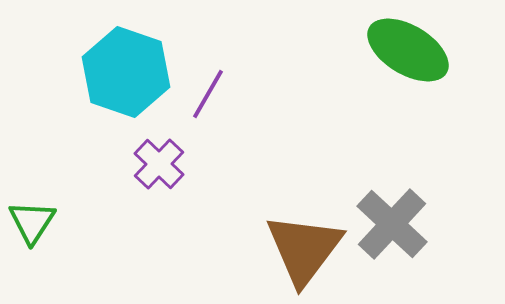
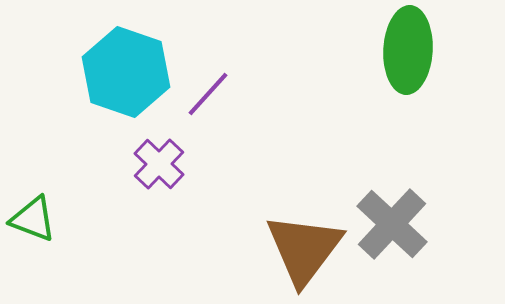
green ellipse: rotated 62 degrees clockwise
purple line: rotated 12 degrees clockwise
green triangle: moved 1 px right, 3 px up; rotated 42 degrees counterclockwise
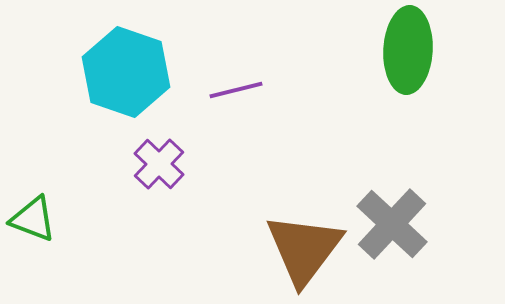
purple line: moved 28 px right, 4 px up; rotated 34 degrees clockwise
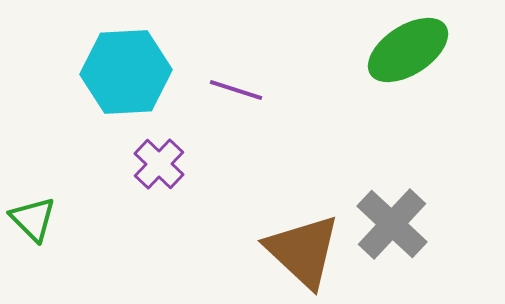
green ellipse: rotated 54 degrees clockwise
cyan hexagon: rotated 22 degrees counterclockwise
purple line: rotated 32 degrees clockwise
green triangle: rotated 24 degrees clockwise
brown triangle: moved 1 px left, 2 px down; rotated 24 degrees counterclockwise
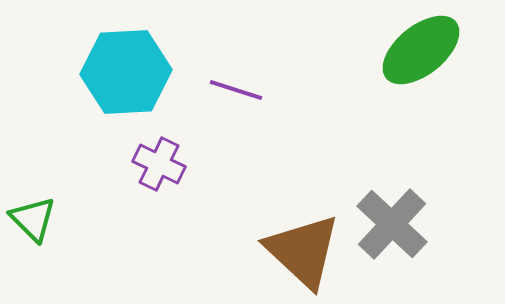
green ellipse: moved 13 px right; rotated 6 degrees counterclockwise
purple cross: rotated 18 degrees counterclockwise
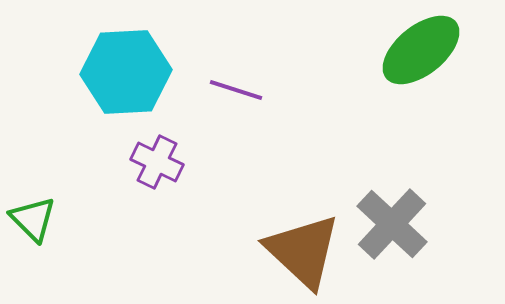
purple cross: moved 2 px left, 2 px up
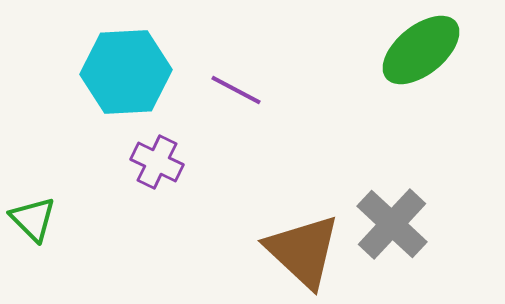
purple line: rotated 10 degrees clockwise
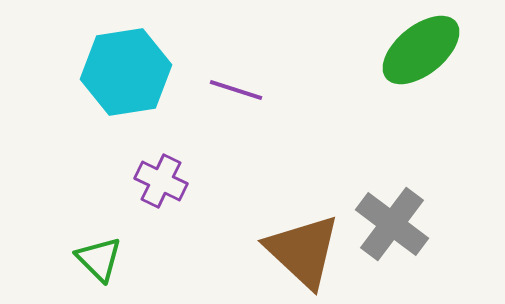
cyan hexagon: rotated 6 degrees counterclockwise
purple line: rotated 10 degrees counterclockwise
purple cross: moved 4 px right, 19 px down
green triangle: moved 66 px right, 40 px down
gray cross: rotated 6 degrees counterclockwise
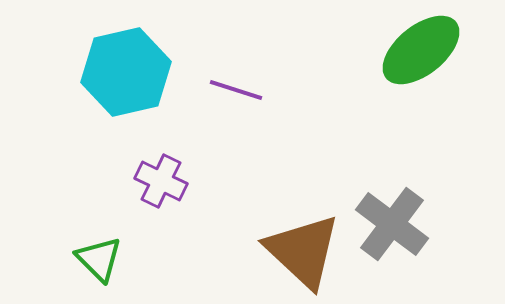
cyan hexagon: rotated 4 degrees counterclockwise
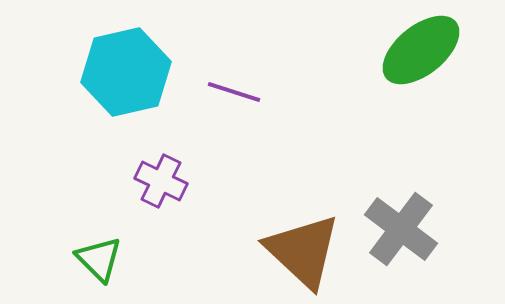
purple line: moved 2 px left, 2 px down
gray cross: moved 9 px right, 5 px down
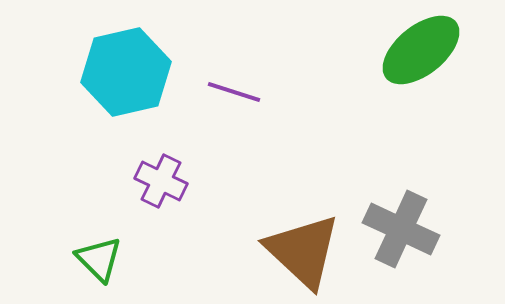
gray cross: rotated 12 degrees counterclockwise
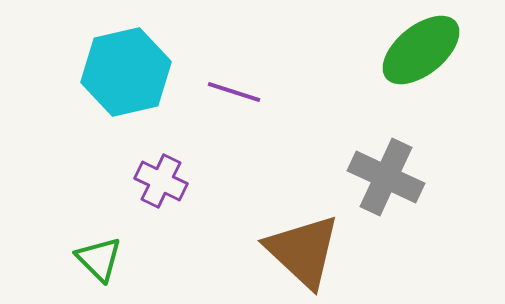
gray cross: moved 15 px left, 52 px up
